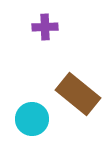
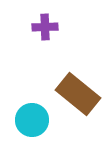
cyan circle: moved 1 px down
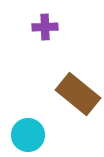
cyan circle: moved 4 px left, 15 px down
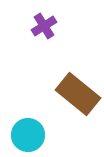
purple cross: moved 1 px left, 1 px up; rotated 30 degrees counterclockwise
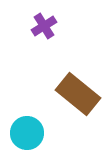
cyan circle: moved 1 px left, 2 px up
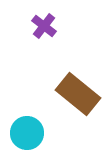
purple cross: rotated 20 degrees counterclockwise
